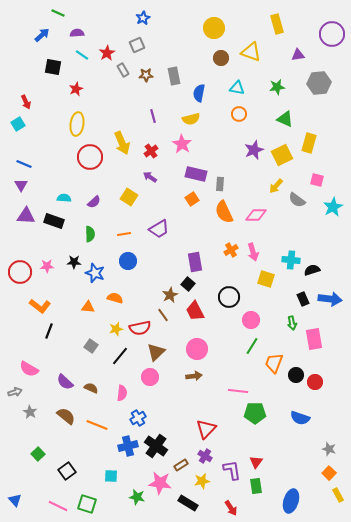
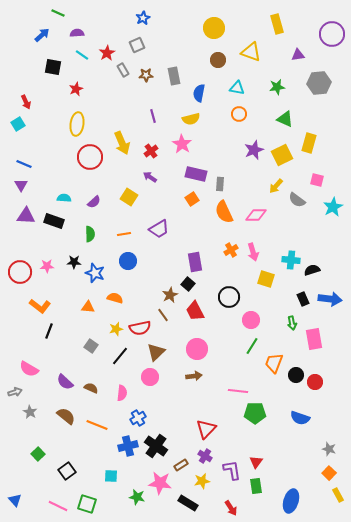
brown circle at (221, 58): moved 3 px left, 2 px down
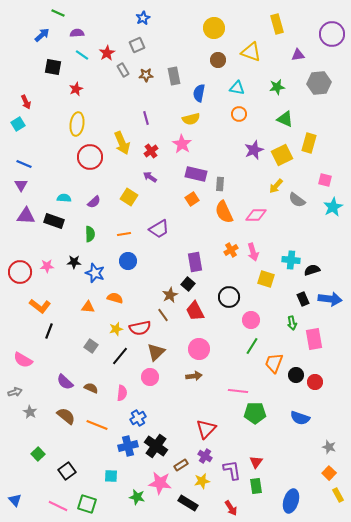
purple line at (153, 116): moved 7 px left, 2 px down
pink square at (317, 180): moved 8 px right
pink circle at (197, 349): moved 2 px right
pink semicircle at (29, 369): moved 6 px left, 9 px up
gray star at (329, 449): moved 2 px up
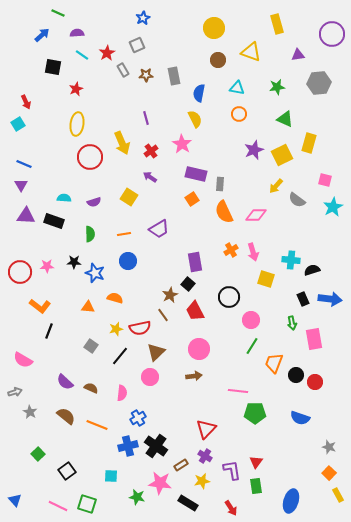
yellow semicircle at (191, 119): moved 4 px right; rotated 102 degrees counterclockwise
purple semicircle at (94, 202): rotated 24 degrees clockwise
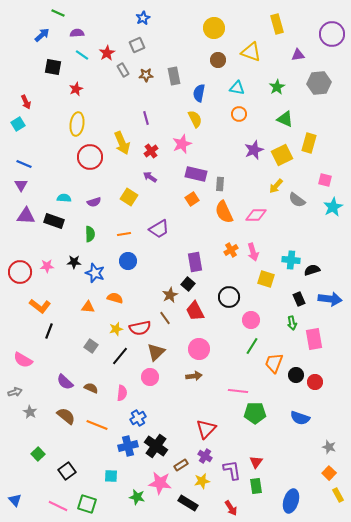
green star at (277, 87): rotated 21 degrees counterclockwise
pink star at (182, 144): rotated 18 degrees clockwise
black rectangle at (303, 299): moved 4 px left
brown line at (163, 315): moved 2 px right, 3 px down
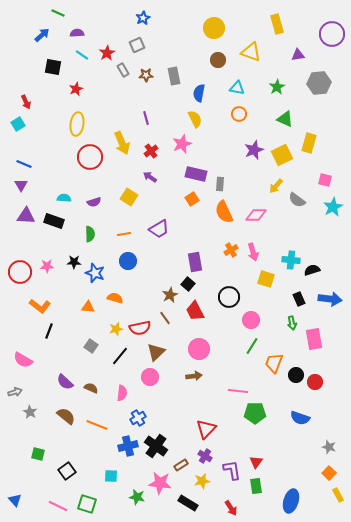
green square at (38, 454): rotated 32 degrees counterclockwise
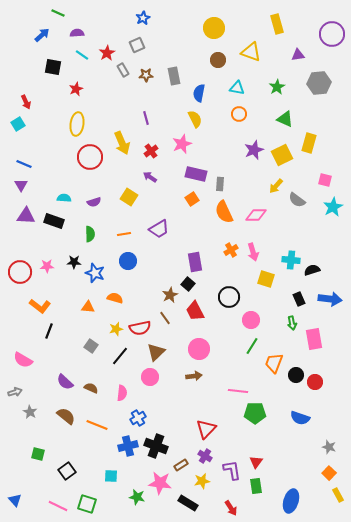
black cross at (156, 446): rotated 15 degrees counterclockwise
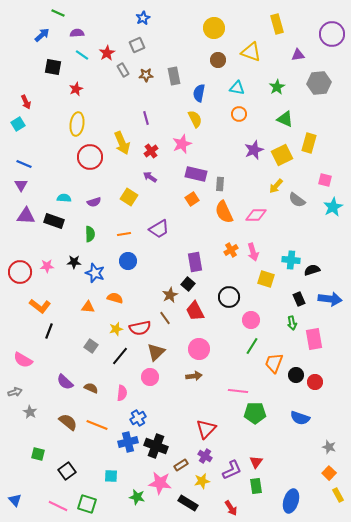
brown semicircle at (66, 416): moved 2 px right, 6 px down
blue cross at (128, 446): moved 4 px up
purple L-shape at (232, 470): rotated 75 degrees clockwise
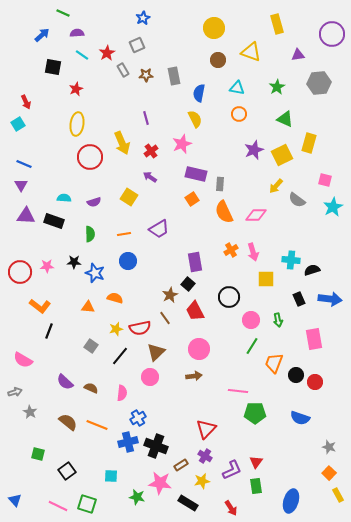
green line at (58, 13): moved 5 px right
yellow square at (266, 279): rotated 18 degrees counterclockwise
green arrow at (292, 323): moved 14 px left, 3 px up
